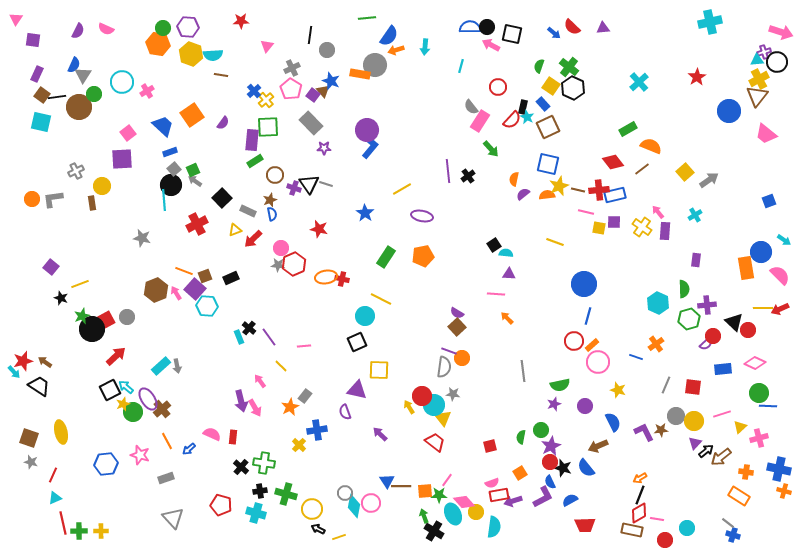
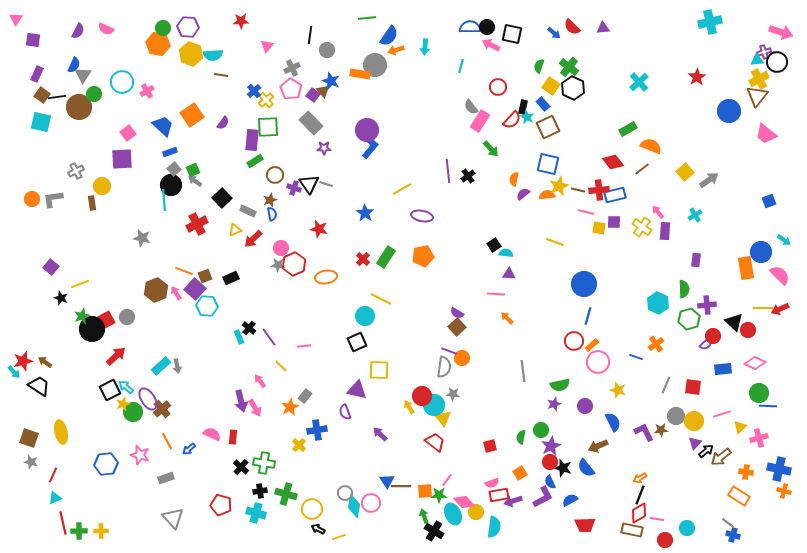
red cross at (342, 279): moved 21 px right, 20 px up; rotated 32 degrees clockwise
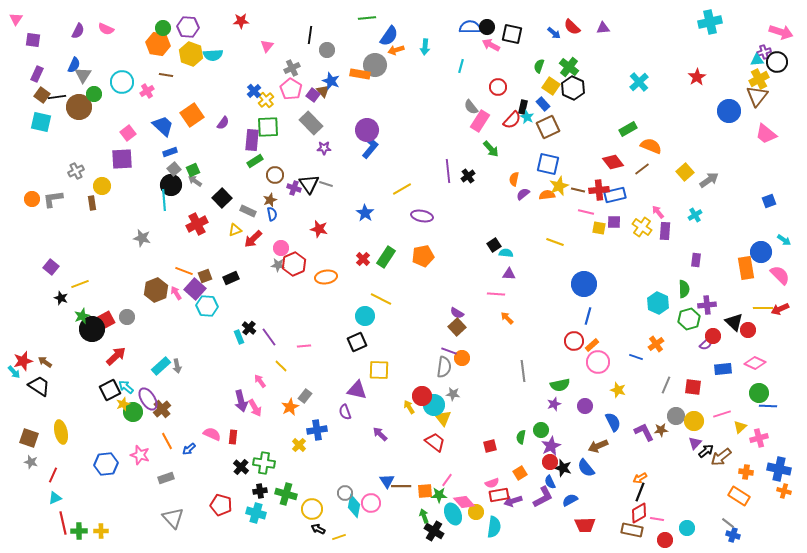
brown line at (221, 75): moved 55 px left
black line at (640, 495): moved 3 px up
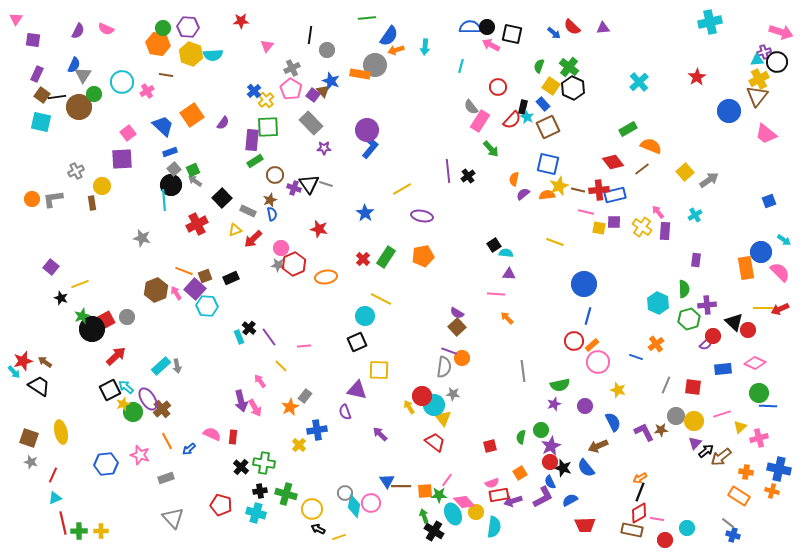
pink semicircle at (780, 275): moved 3 px up
orange cross at (784, 491): moved 12 px left
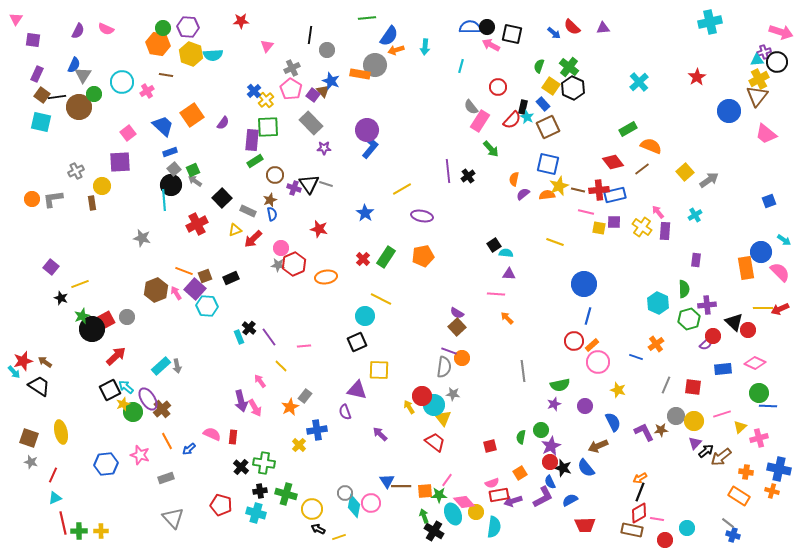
purple square at (122, 159): moved 2 px left, 3 px down
